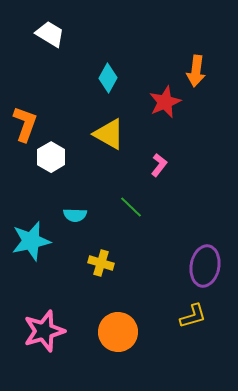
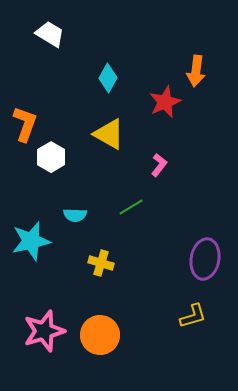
green line: rotated 75 degrees counterclockwise
purple ellipse: moved 7 px up
orange circle: moved 18 px left, 3 px down
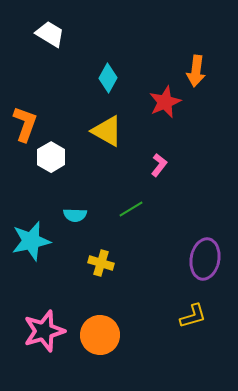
yellow triangle: moved 2 px left, 3 px up
green line: moved 2 px down
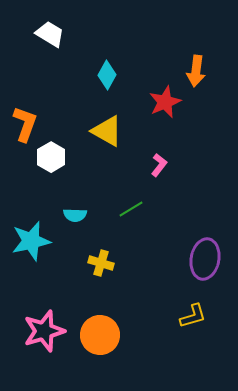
cyan diamond: moved 1 px left, 3 px up
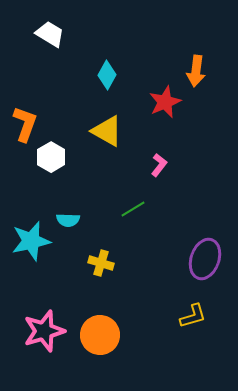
green line: moved 2 px right
cyan semicircle: moved 7 px left, 5 px down
purple ellipse: rotated 9 degrees clockwise
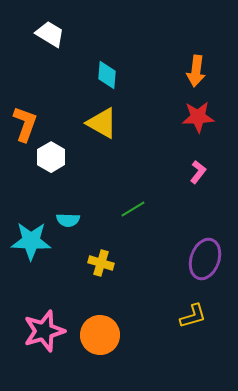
cyan diamond: rotated 24 degrees counterclockwise
red star: moved 33 px right, 15 px down; rotated 20 degrees clockwise
yellow triangle: moved 5 px left, 8 px up
pink L-shape: moved 39 px right, 7 px down
cyan star: rotated 15 degrees clockwise
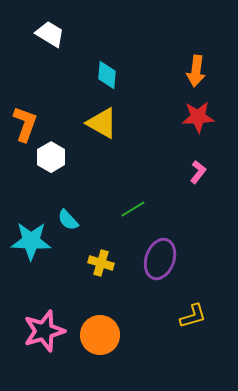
cyan semicircle: rotated 45 degrees clockwise
purple ellipse: moved 45 px left
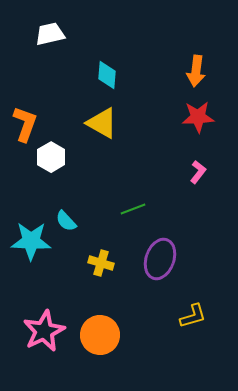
white trapezoid: rotated 44 degrees counterclockwise
green line: rotated 10 degrees clockwise
cyan semicircle: moved 2 px left, 1 px down
pink star: rotated 9 degrees counterclockwise
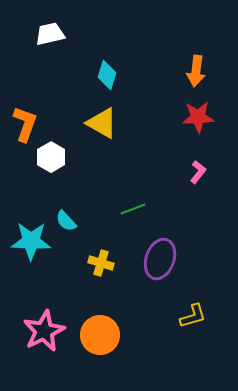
cyan diamond: rotated 12 degrees clockwise
